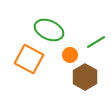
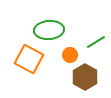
green ellipse: rotated 28 degrees counterclockwise
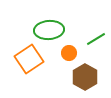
green line: moved 3 px up
orange circle: moved 1 px left, 2 px up
orange square: rotated 28 degrees clockwise
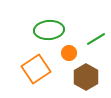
orange square: moved 7 px right, 10 px down
brown hexagon: moved 1 px right
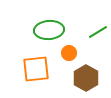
green line: moved 2 px right, 7 px up
orange square: rotated 28 degrees clockwise
brown hexagon: moved 1 px down
